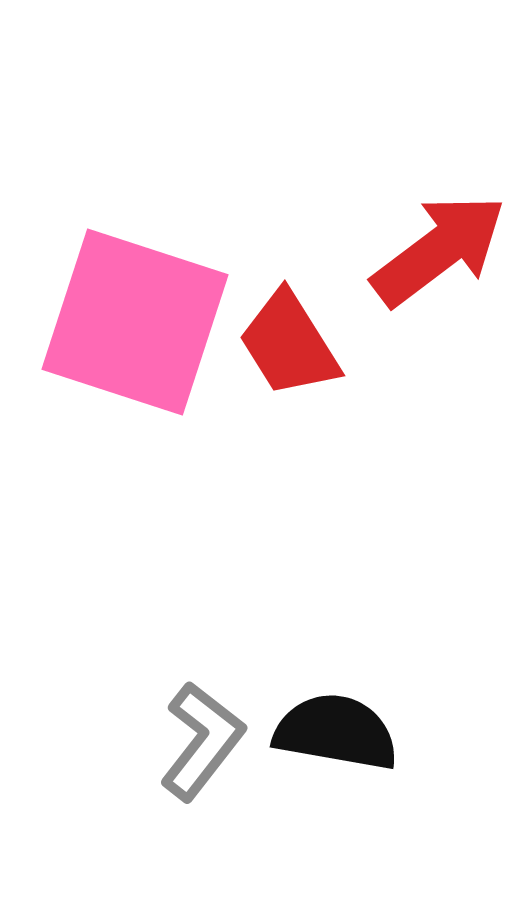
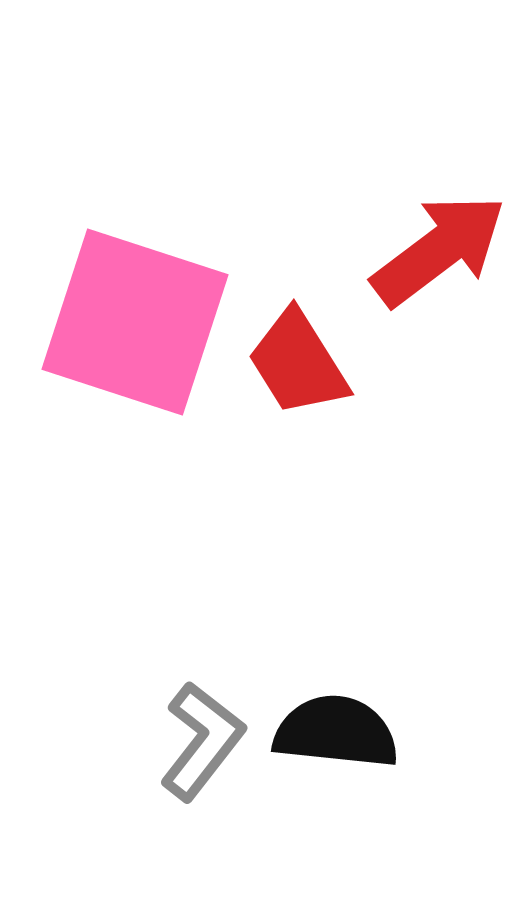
red trapezoid: moved 9 px right, 19 px down
black semicircle: rotated 4 degrees counterclockwise
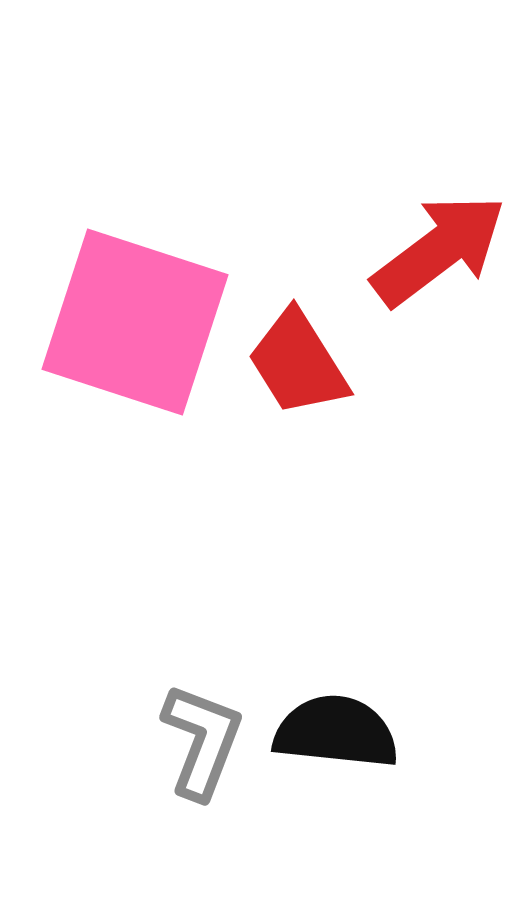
gray L-shape: rotated 17 degrees counterclockwise
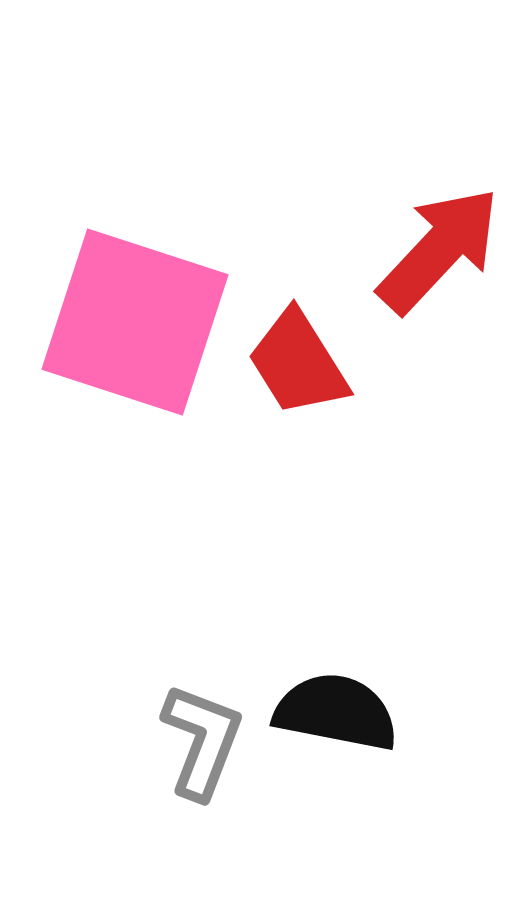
red arrow: rotated 10 degrees counterclockwise
black semicircle: moved 20 px up; rotated 5 degrees clockwise
